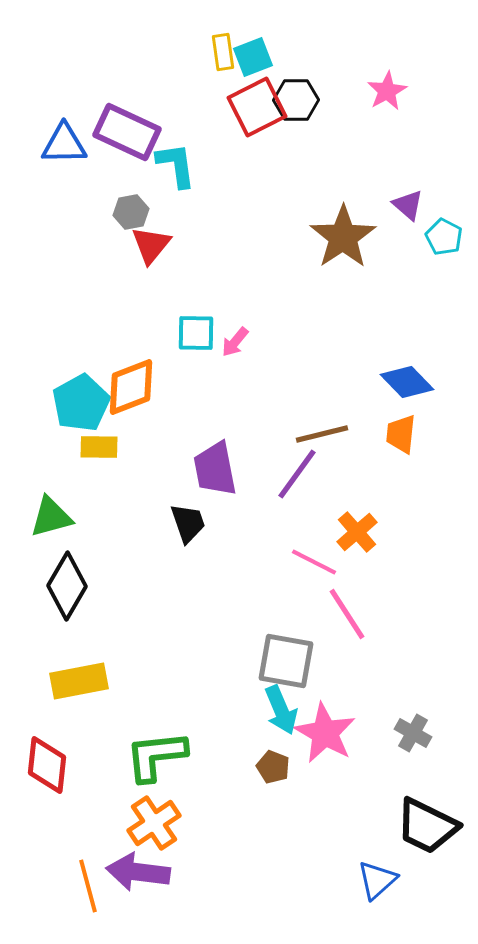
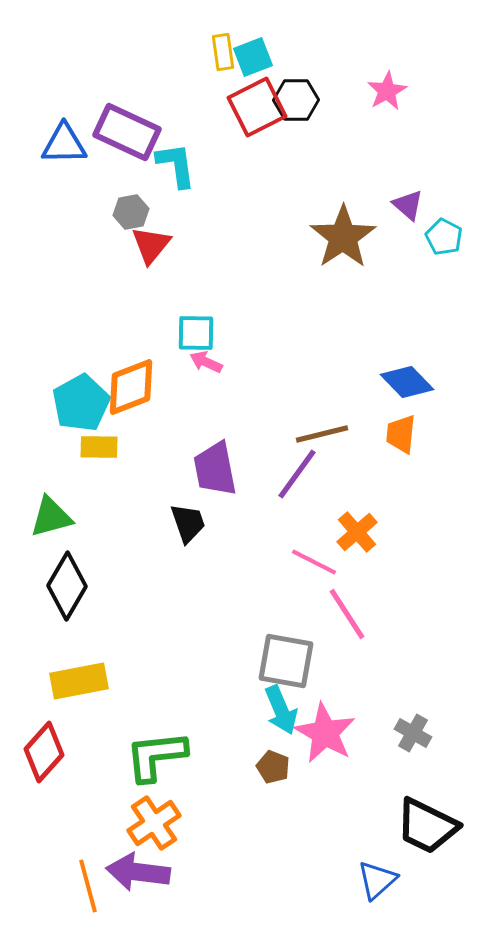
pink arrow at (235, 342): moved 29 px left, 20 px down; rotated 76 degrees clockwise
red diamond at (47, 765): moved 3 px left, 13 px up; rotated 36 degrees clockwise
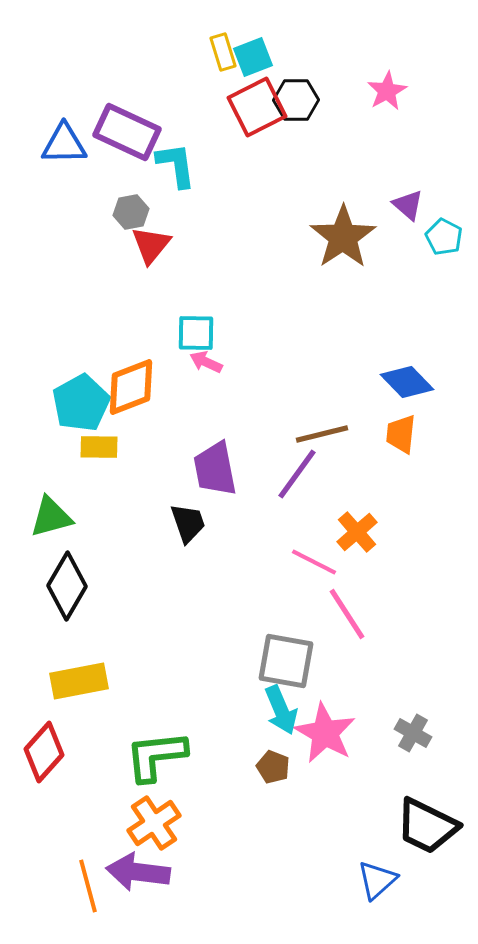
yellow rectangle at (223, 52): rotated 9 degrees counterclockwise
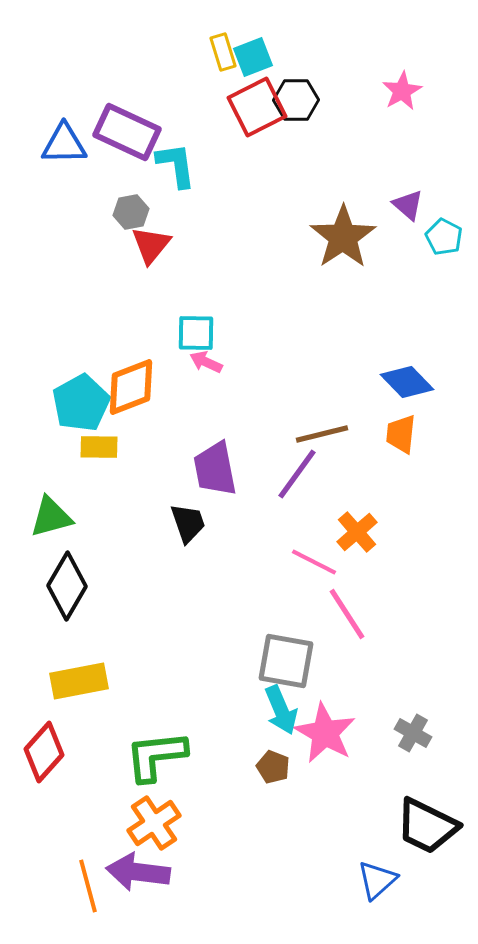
pink star at (387, 91): moved 15 px right
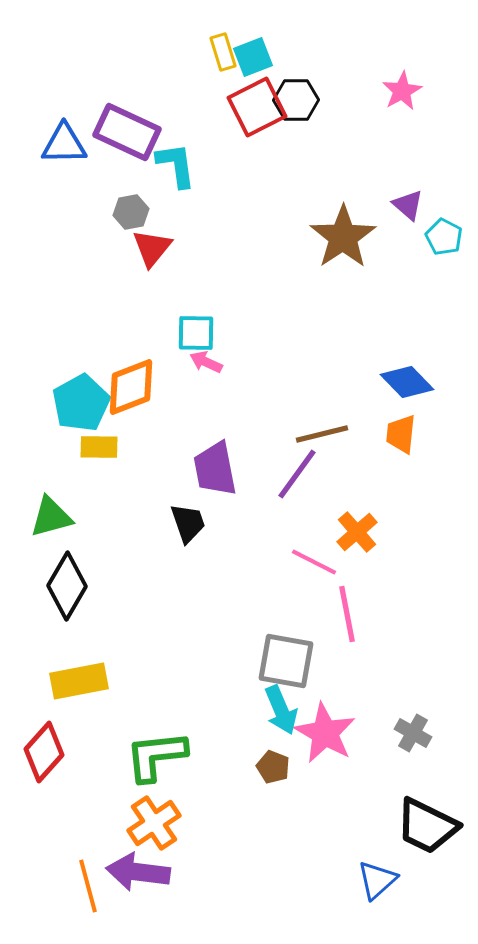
red triangle at (151, 245): moved 1 px right, 3 px down
pink line at (347, 614): rotated 22 degrees clockwise
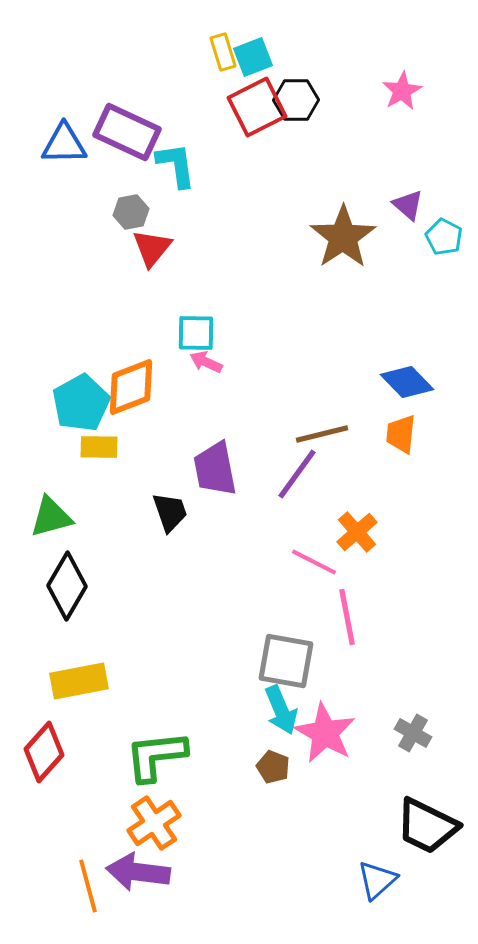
black trapezoid at (188, 523): moved 18 px left, 11 px up
pink line at (347, 614): moved 3 px down
